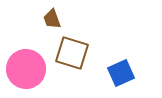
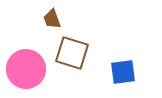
blue square: moved 2 px right, 1 px up; rotated 16 degrees clockwise
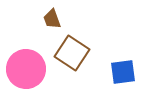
brown square: rotated 16 degrees clockwise
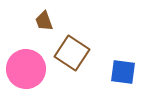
brown trapezoid: moved 8 px left, 2 px down
blue square: rotated 16 degrees clockwise
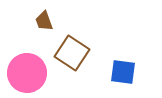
pink circle: moved 1 px right, 4 px down
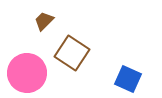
brown trapezoid: rotated 65 degrees clockwise
blue square: moved 5 px right, 7 px down; rotated 16 degrees clockwise
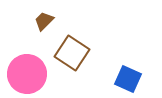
pink circle: moved 1 px down
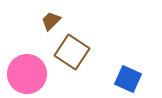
brown trapezoid: moved 7 px right
brown square: moved 1 px up
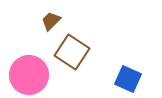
pink circle: moved 2 px right, 1 px down
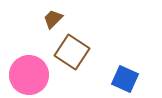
brown trapezoid: moved 2 px right, 2 px up
blue square: moved 3 px left
